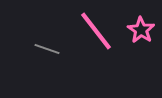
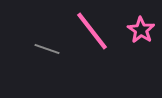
pink line: moved 4 px left
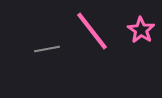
gray line: rotated 30 degrees counterclockwise
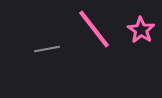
pink line: moved 2 px right, 2 px up
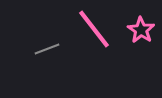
gray line: rotated 10 degrees counterclockwise
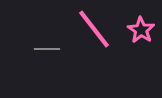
gray line: rotated 20 degrees clockwise
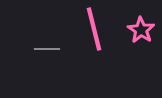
pink line: rotated 24 degrees clockwise
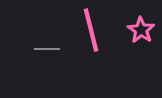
pink line: moved 3 px left, 1 px down
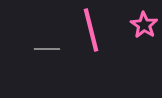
pink star: moved 3 px right, 5 px up
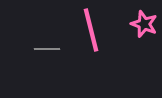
pink star: moved 1 px up; rotated 12 degrees counterclockwise
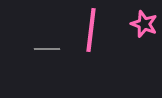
pink line: rotated 21 degrees clockwise
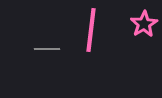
pink star: rotated 20 degrees clockwise
